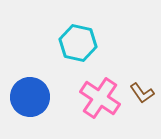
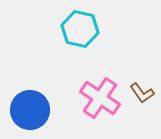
cyan hexagon: moved 2 px right, 14 px up
blue circle: moved 13 px down
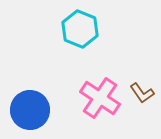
cyan hexagon: rotated 9 degrees clockwise
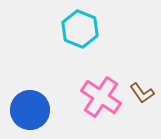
pink cross: moved 1 px right, 1 px up
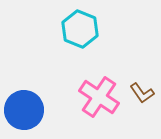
pink cross: moved 2 px left
blue circle: moved 6 px left
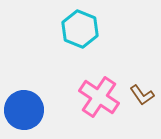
brown L-shape: moved 2 px down
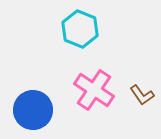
pink cross: moved 5 px left, 7 px up
blue circle: moved 9 px right
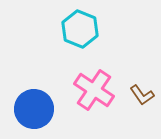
blue circle: moved 1 px right, 1 px up
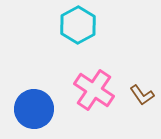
cyan hexagon: moved 2 px left, 4 px up; rotated 9 degrees clockwise
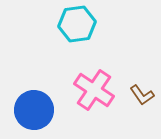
cyan hexagon: moved 1 px left, 1 px up; rotated 21 degrees clockwise
blue circle: moved 1 px down
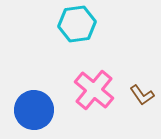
pink cross: rotated 6 degrees clockwise
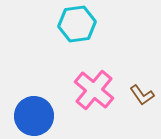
blue circle: moved 6 px down
